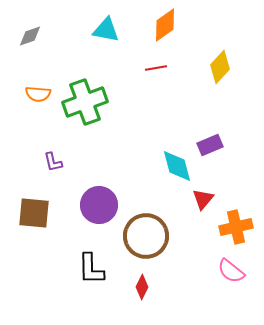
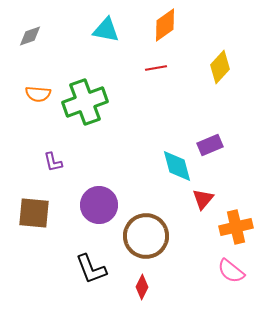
black L-shape: rotated 20 degrees counterclockwise
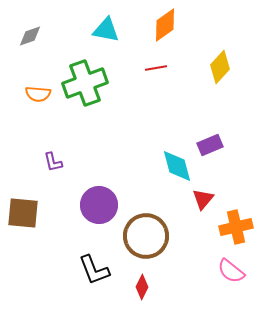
green cross: moved 19 px up
brown square: moved 11 px left
black L-shape: moved 3 px right, 1 px down
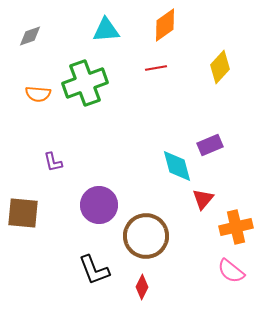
cyan triangle: rotated 16 degrees counterclockwise
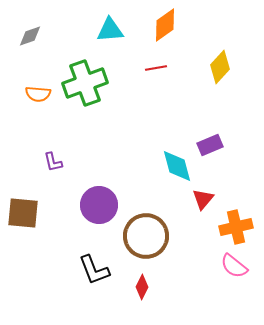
cyan triangle: moved 4 px right
pink semicircle: moved 3 px right, 5 px up
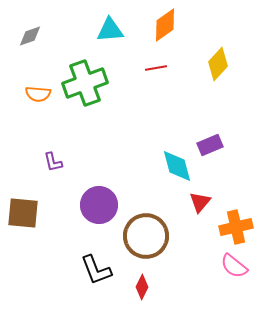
yellow diamond: moved 2 px left, 3 px up
red triangle: moved 3 px left, 3 px down
black L-shape: moved 2 px right
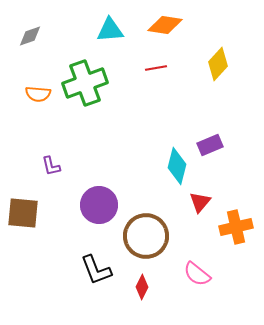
orange diamond: rotated 44 degrees clockwise
purple L-shape: moved 2 px left, 4 px down
cyan diamond: rotated 30 degrees clockwise
pink semicircle: moved 37 px left, 8 px down
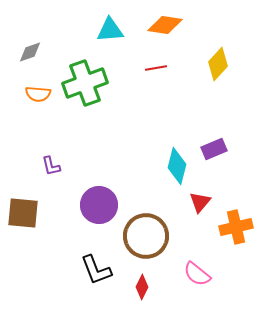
gray diamond: moved 16 px down
purple rectangle: moved 4 px right, 4 px down
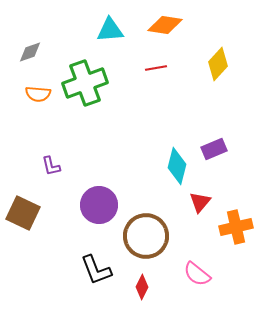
brown square: rotated 20 degrees clockwise
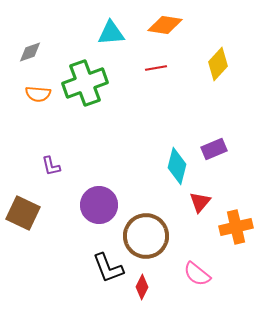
cyan triangle: moved 1 px right, 3 px down
black L-shape: moved 12 px right, 2 px up
